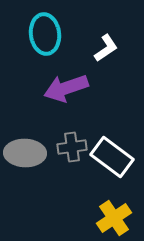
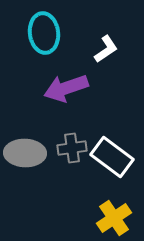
cyan ellipse: moved 1 px left, 1 px up
white L-shape: moved 1 px down
gray cross: moved 1 px down
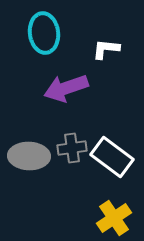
white L-shape: rotated 140 degrees counterclockwise
gray ellipse: moved 4 px right, 3 px down
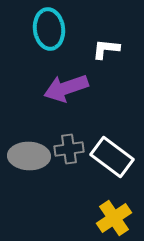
cyan ellipse: moved 5 px right, 4 px up
gray cross: moved 3 px left, 1 px down
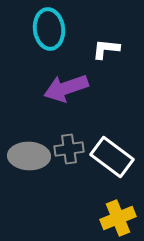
yellow cross: moved 4 px right; rotated 12 degrees clockwise
